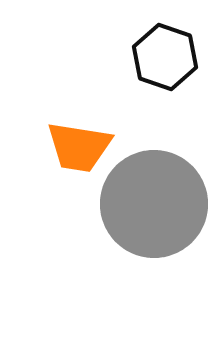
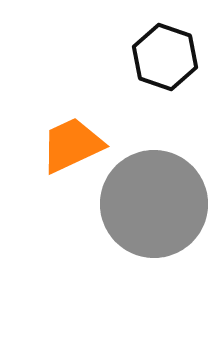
orange trapezoid: moved 7 px left, 2 px up; rotated 146 degrees clockwise
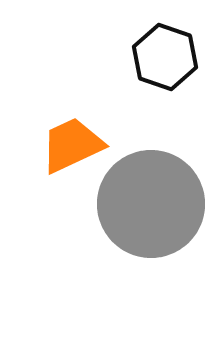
gray circle: moved 3 px left
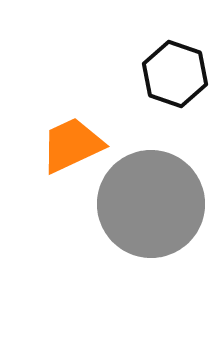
black hexagon: moved 10 px right, 17 px down
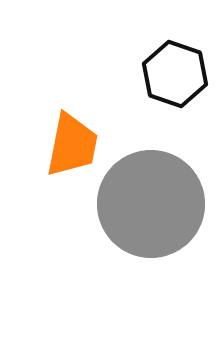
orange trapezoid: rotated 126 degrees clockwise
